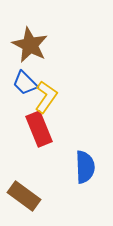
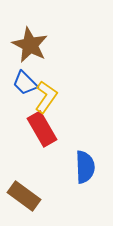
red rectangle: moved 3 px right; rotated 8 degrees counterclockwise
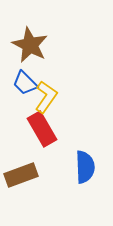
brown rectangle: moved 3 px left, 21 px up; rotated 56 degrees counterclockwise
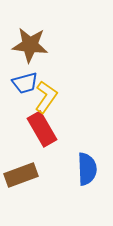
brown star: rotated 21 degrees counterclockwise
blue trapezoid: rotated 60 degrees counterclockwise
blue semicircle: moved 2 px right, 2 px down
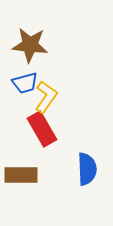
brown rectangle: rotated 20 degrees clockwise
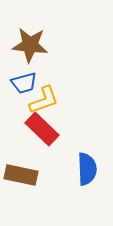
blue trapezoid: moved 1 px left
yellow L-shape: moved 2 px left, 3 px down; rotated 36 degrees clockwise
red rectangle: rotated 16 degrees counterclockwise
brown rectangle: rotated 12 degrees clockwise
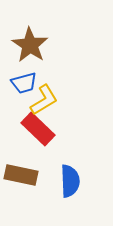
brown star: rotated 27 degrees clockwise
yellow L-shape: rotated 12 degrees counterclockwise
red rectangle: moved 4 px left
blue semicircle: moved 17 px left, 12 px down
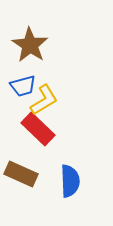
blue trapezoid: moved 1 px left, 3 px down
brown rectangle: moved 1 px up; rotated 12 degrees clockwise
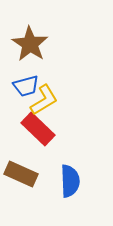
brown star: moved 1 px up
blue trapezoid: moved 3 px right
